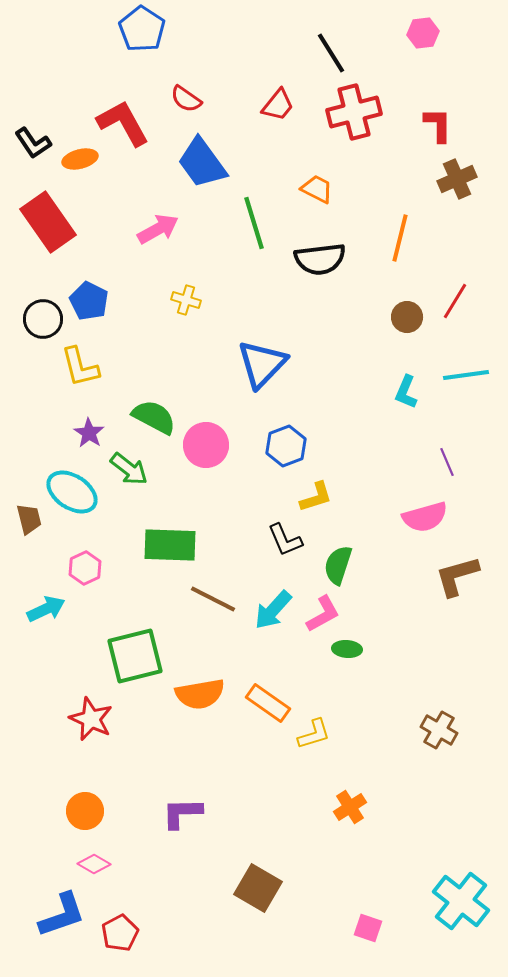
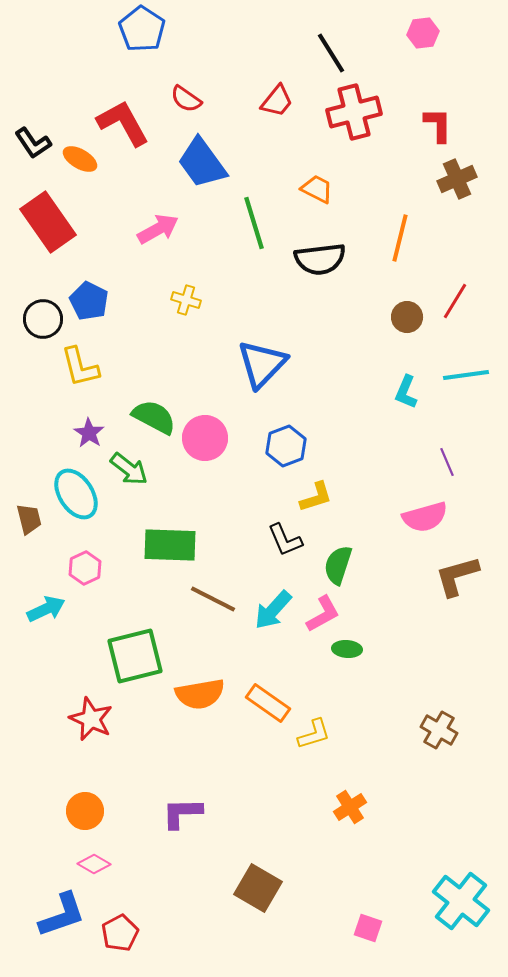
red trapezoid at (278, 105): moved 1 px left, 4 px up
orange ellipse at (80, 159): rotated 44 degrees clockwise
pink circle at (206, 445): moved 1 px left, 7 px up
cyan ellipse at (72, 492): moved 4 px right, 2 px down; rotated 24 degrees clockwise
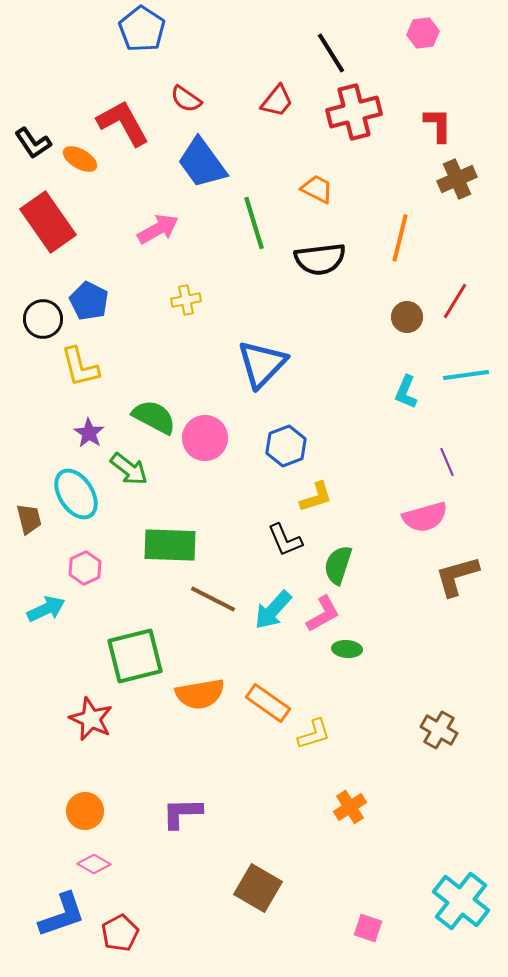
yellow cross at (186, 300): rotated 28 degrees counterclockwise
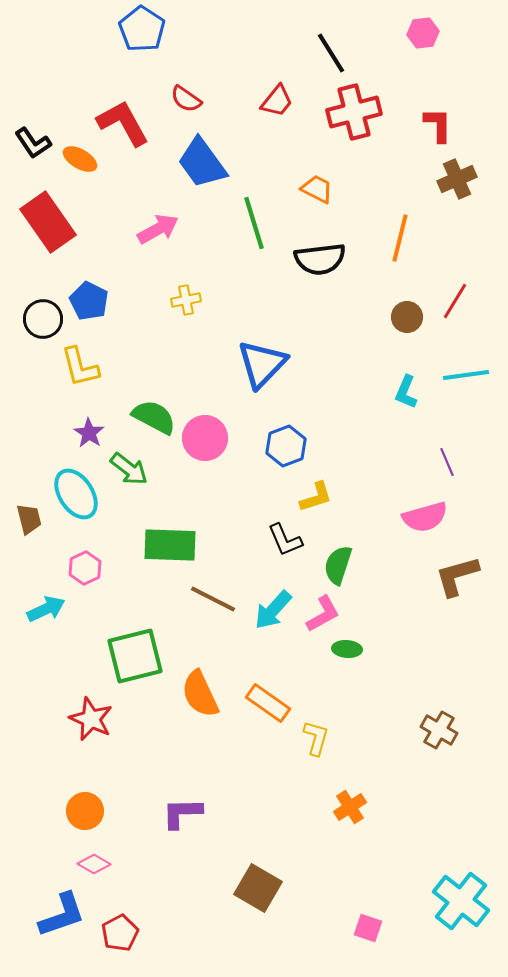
orange semicircle at (200, 694): rotated 75 degrees clockwise
yellow L-shape at (314, 734): moved 2 px right, 4 px down; rotated 57 degrees counterclockwise
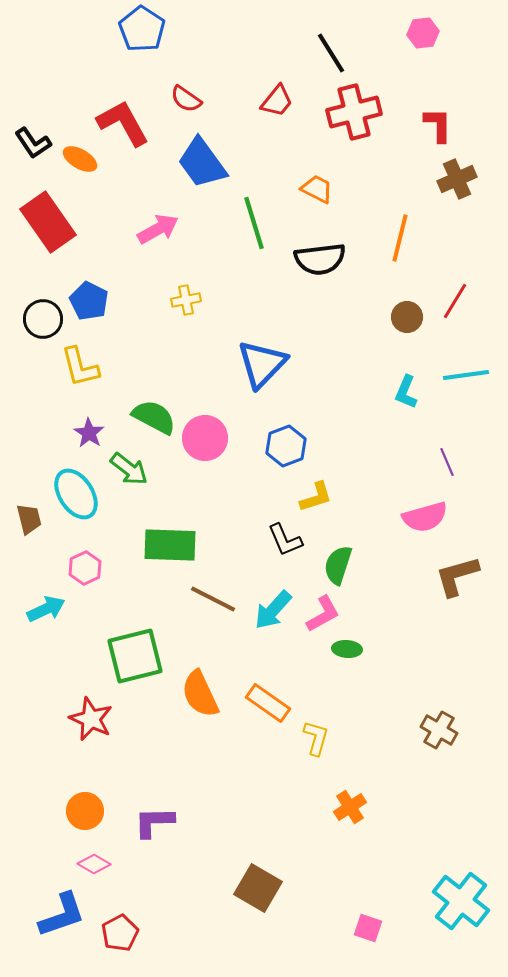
purple L-shape at (182, 813): moved 28 px left, 9 px down
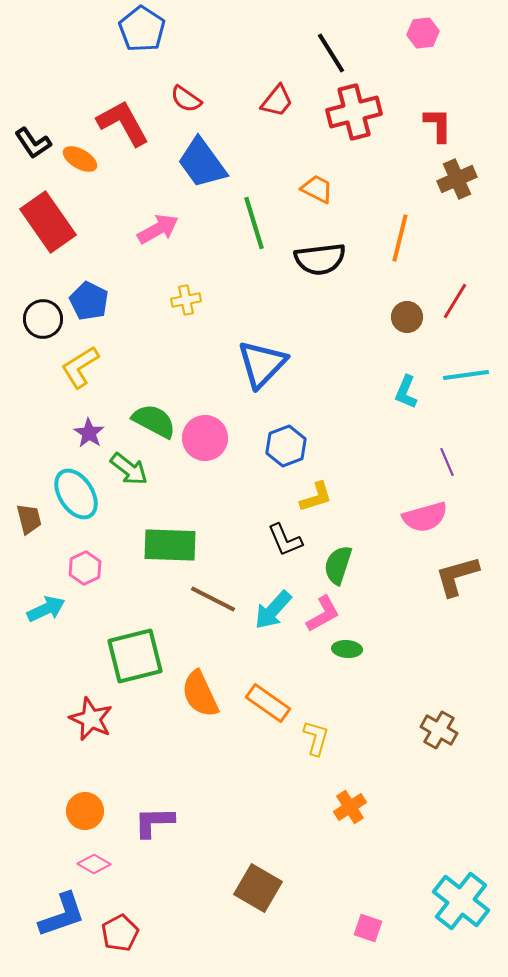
yellow L-shape at (80, 367): rotated 72 degrees clockwise
green semicircle at (154, 417): moved 4 px down
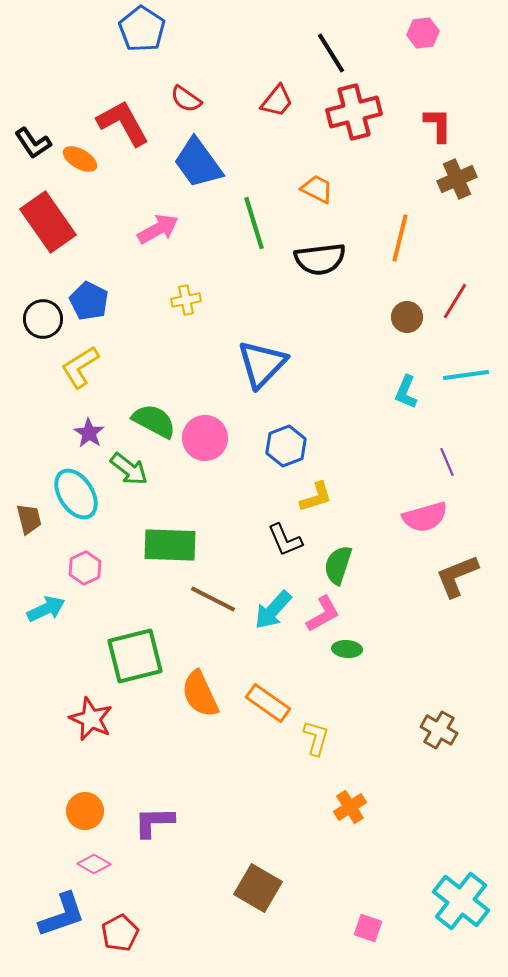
blue trapezoid at (202, 163): moved 4 px left
brown L-shape at (457, 576): rotated 6 degrees counterclockwise
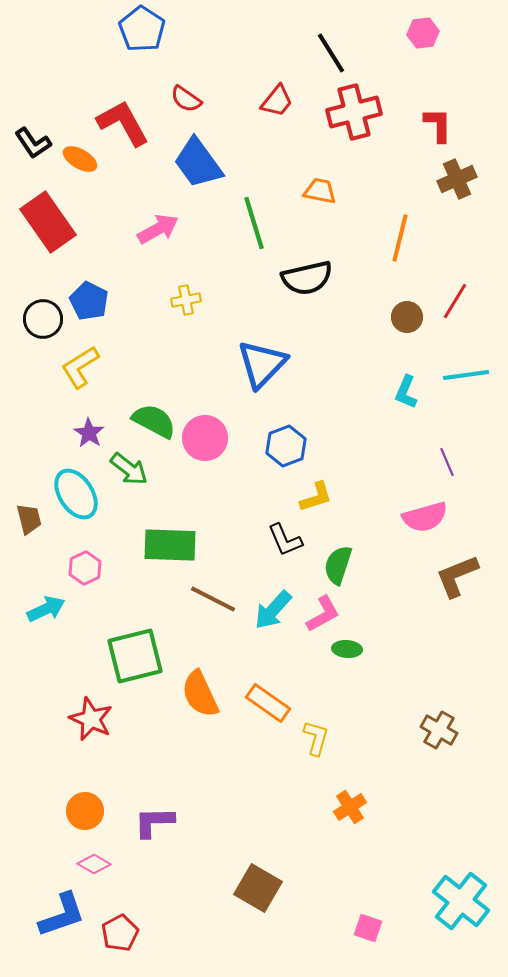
orange trapezoid at (317, 189): moved 3 px right, 2 px down; rotated 16 degrees counterclockwise
black semicircle at (320, 259): moved 13 px left, 19 px down; rotated 6 degrees counterclockwise
